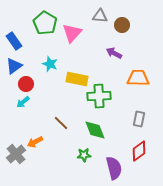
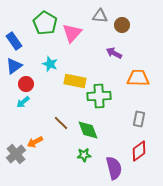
yellow rectangle: moved 2 px left, 2 px down
green diamond: moved 7 px left
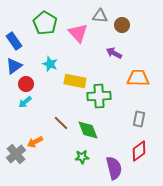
pink triangle: moved 6 px right; rotated 25 degrees counterclockwise
cyan arrow: moved 2 px right
green star: moved 2 px left, 2 px down
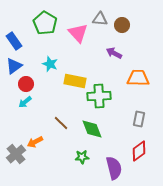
gray triangle: moved 3 px down
green diamond: moved 4 px right, 1 px up
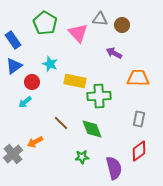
blue rectangle: moved 1 px left, 1 px up
red circle: moved 6 px right, 2 px up
gray cross: moved 3 px left
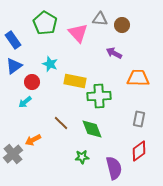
orange arrow: moved 2 px left, 2 px up
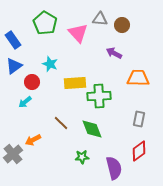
yellow rectangle: moved 2 px down; rotated 15 degrees counterclockwise
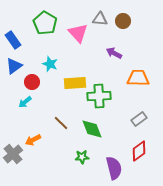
brown circle: moved 1 px right, 4 px up
gray rectangle: rotated 42 degrees clockwise
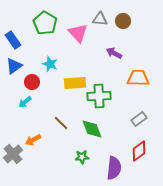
purple semicircle: rotated 20 degrees clockwise
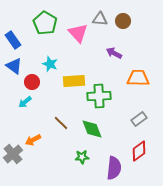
blue triangle: rotated 48 degrees counterclockwise
yellow rectangle: moved 1 px left, 2 px up
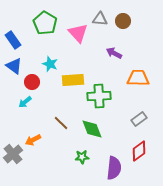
yellow rectangle: moved 1 px left, 1 px up
